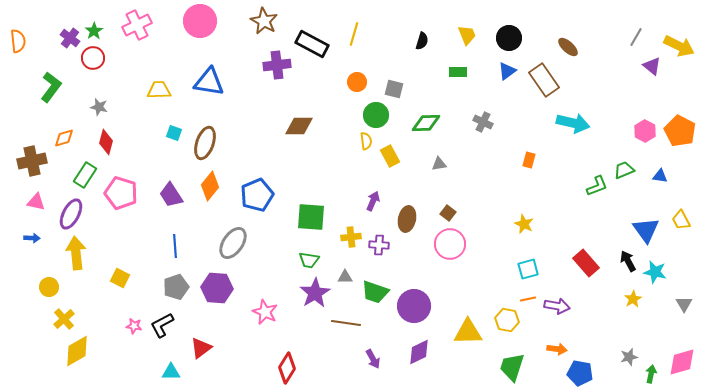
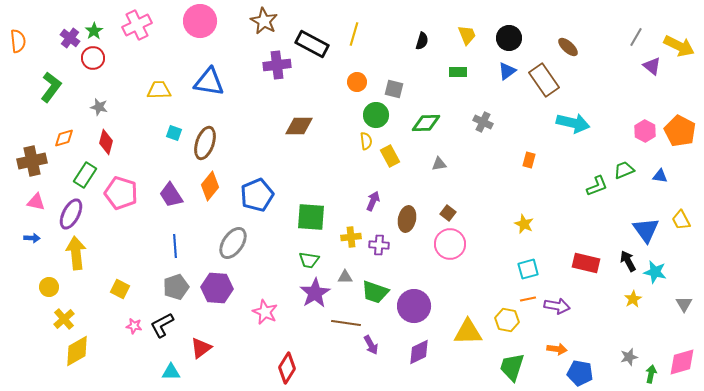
red rectangle at (586, 263): rotated 36 degrees counterclockwise
yellow square at (120, 278): moved 11 px down
purple arrow at (373, 359): moved 2 px left, 14 px up
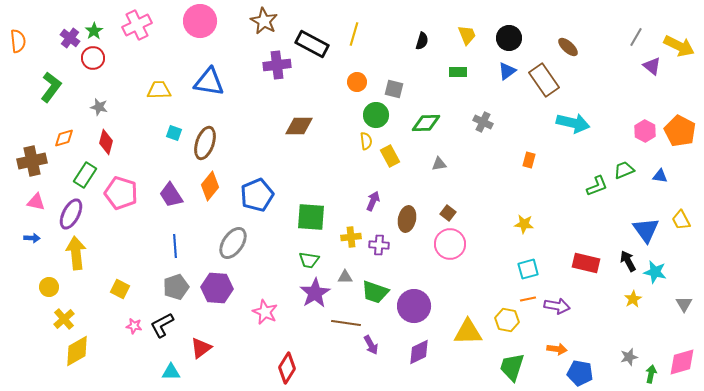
yellow star at (524, 224): rotated 18 degrees counterclockwise
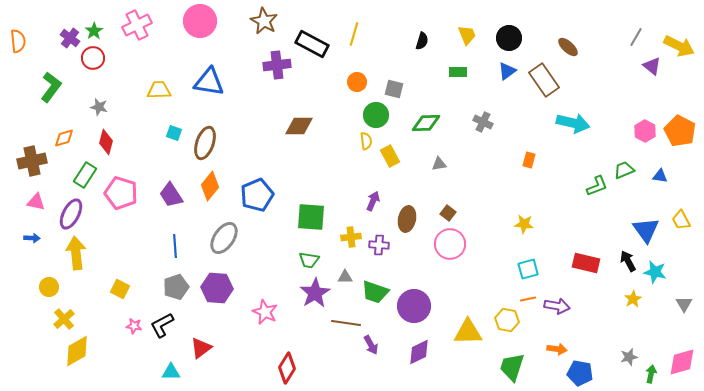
gray ellipse at (233, 243): moved 9 px left, 5 px up
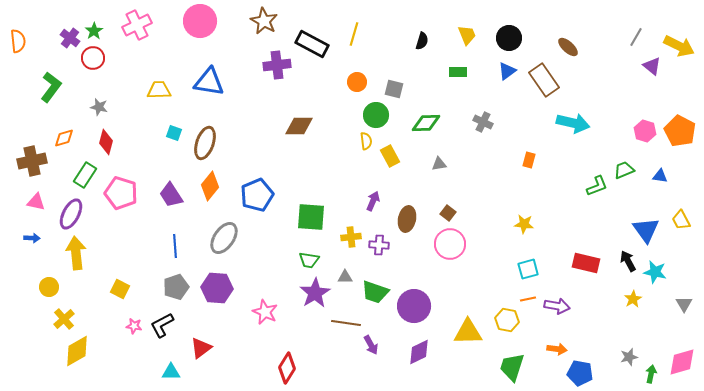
pink hexagon at (645, 131): rotated 10 degrees counterclockwise
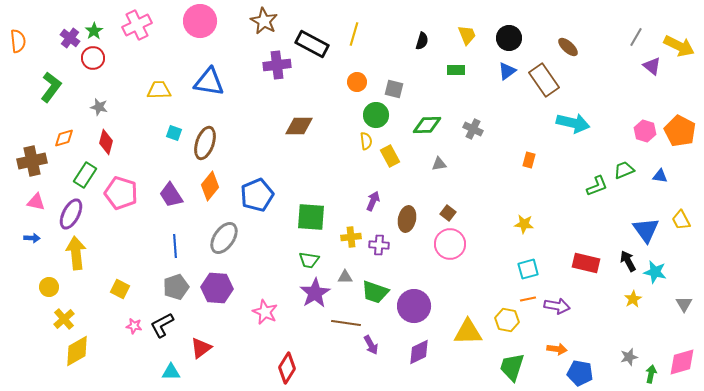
green rectangle at (458, 72): moved 2 px left, 2 px up
gray cross at (483, 122): moved 10 px left, 7 px down
green diamond at (426, 123): moved 1 px right, 2 px down
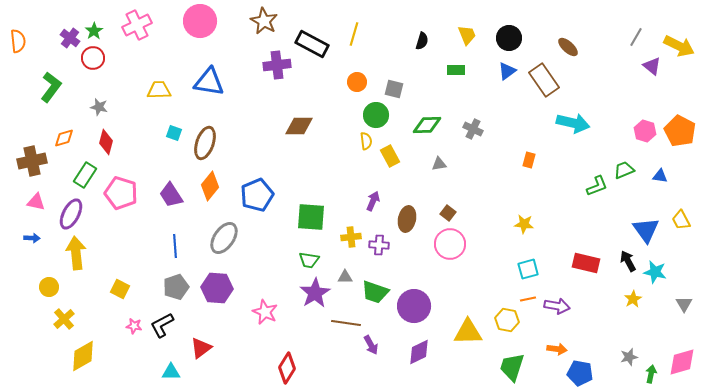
yellow diamond at (77, 351): moved 6 px right, 5 px down
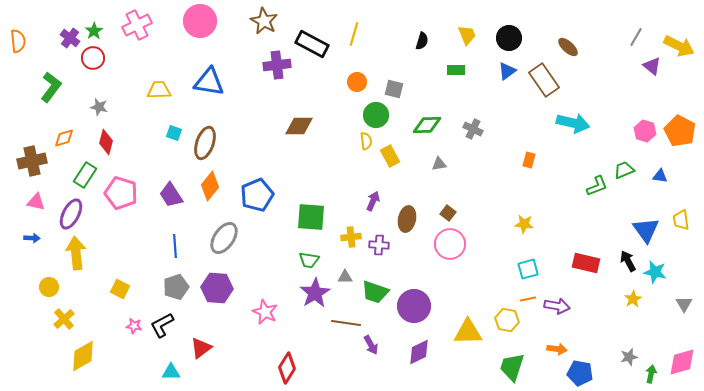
yellow trapezoid at (681, 220): rotated 20 degrees clockwise
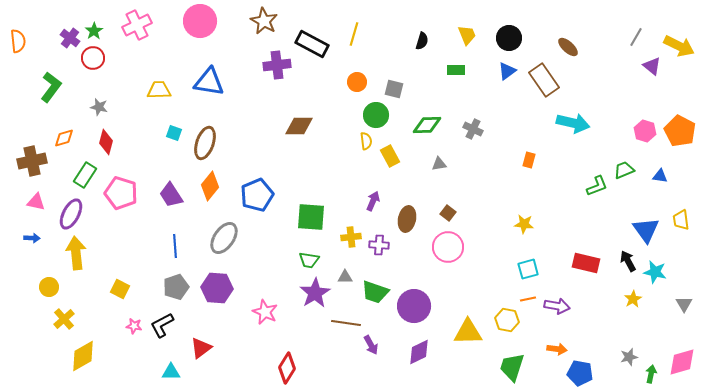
pink circle at (450, 244): moved 2 px left, 3 px down
